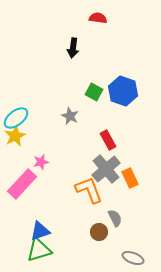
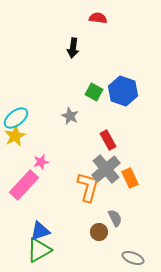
pink rectangle: moved 2 px right, 1 px down
orange L-shape: moved 1 px left, 3 px up; rotated 36 degrees clockwise
green triangle: rotated 12 degrees counterclockwise
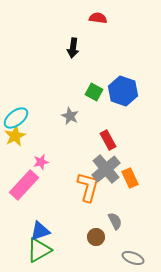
gray semicircle: moved 3 px down
brown circle: moved 3 px left, 5 px down
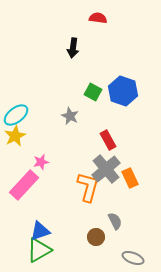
green square: moved 1 px left
cyan ellipse: moved 3 px up
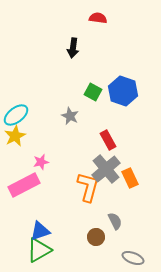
pink rectangle: rotated 20 degrees clockwise
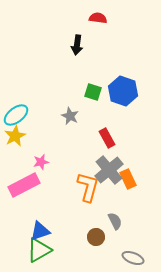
black arrow: moved 4 px right, 3 px up
green square: rotated 12 degrees counterclockwise
red rectangle: moved 1 px left, 2 px up
gray cross: moved 3 px right, 1 px down
orange rectangle: moved 2 px left, 1 px down
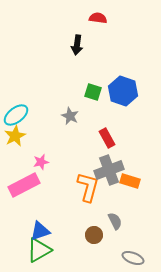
gray cross: rotated 20 degrees clockwise
orange rectangle: moved 2 px right, 2 px down; rotated 48 degrees counterclockwise
brown circle: moved 2 px left, 2 px up
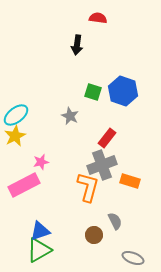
red rectangle: rotated 66 degrees clockwise
gray cross: moved 7 px left, 5 px up
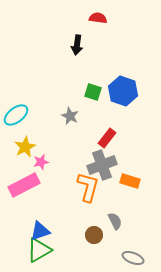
yellow star: moved 10 px right, 11 px down
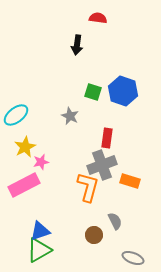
red rectangle: rotated 30 degrees counterclockwise
